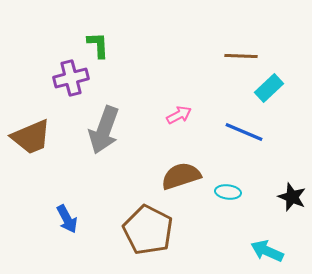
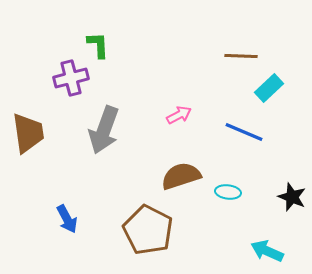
brown trapezoid: moved 3 px left, 4 px up; rotated 75 degrees counterclockwise
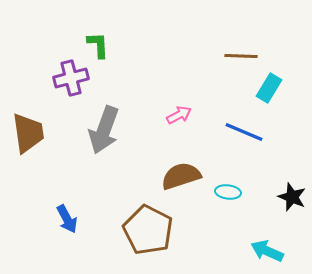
cyan rectangle: rotated 16 degrees counterclockwise
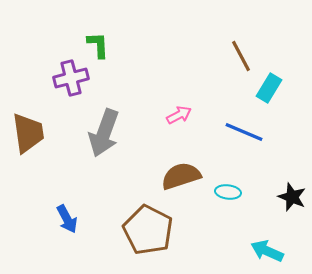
brown line: rotated 60 degrees clockwise
gray arrow: moved 3 px down
